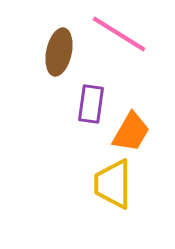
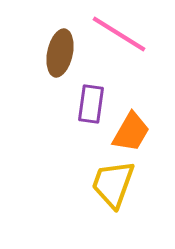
brown ellipse: moved 1 px right, 1 px down
yellow trapezoid: rotated 20 degrees clockwise
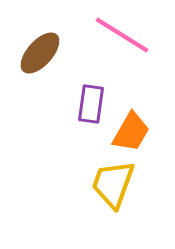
pink line: moved 3 px right, 1 px down
brown ellipse: moved 20 px left; rotated 30 degrees clockwise
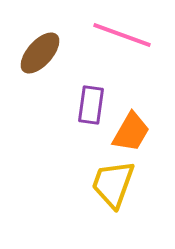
pink line: rotated 12 degrees counterclockwise
purple rectangle: moved 1 px down
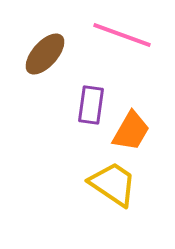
brown ellipse: moved 5 px right, 1 px down
orange trapezoid: moved 1 px up
yellow trapezoid: rotated 104 degrees clockwise
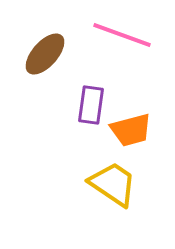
orange trapezoid: moved 1 px up; rotated 45 degrees clockwise
